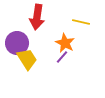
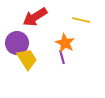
red arrow: moved 2 px left; rotated 50 degrees clockwise
yellow line: moved 2 px up
purple line: rotated 56 degrees counterclockwise
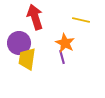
red arrow: rotated 105 degrees clockwise
purple circle: moved 2 px right
yellow trapezoid: rotated 140 degrees counterclockwise
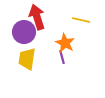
red arrow: moved 2 px right
purple circle: moved 5 px right, 11 px up
